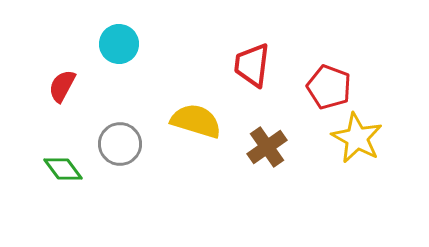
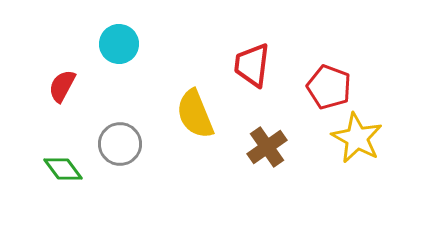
yellow semicircle: moved 1 px left, 7 px up; rotated 129 degrees counterclockwise
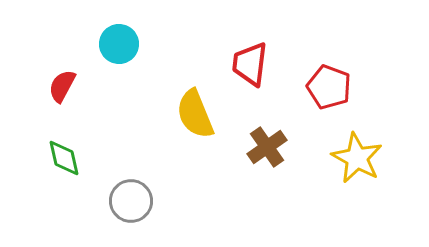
red trapezoid: moved 2 px left, 1 px up
yellow star: moved 20 px down
gray circle: moved 11 px right, 57 px down
green diamond: moved 1 px right, 11 px up; rotated 24 degrees clockwise
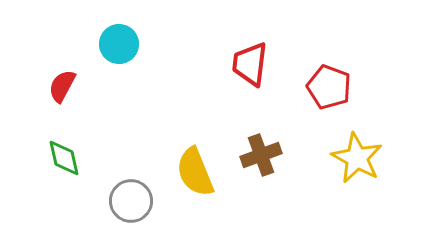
yellow semicircle: moved 58 px down
brown cross: moved 6 px left, 8 px down; rotated 15 degrees clockwise
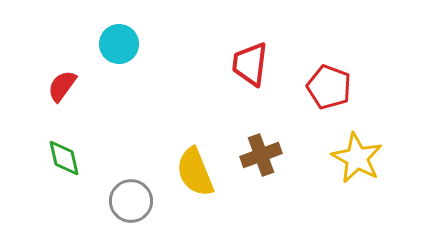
red semicircle: rotated 8 degrees clockwise
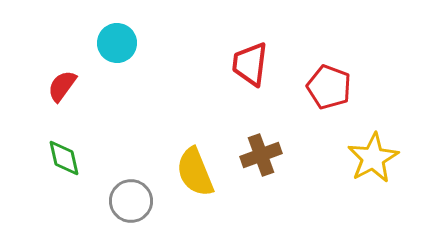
cyan circle: moved 2 px left, 1 px up
yellow star: moved 16 px right; rotated 15 degrees clockwise
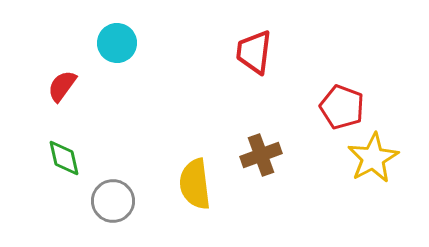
red trapezoid: moved 4 px right, 12 px up
red pentagon: moved 13 px right, 20 px down
yellow semicircle: moved 12 px down; rotated 15 degrees clockwise
gray circle: moved 18 px left
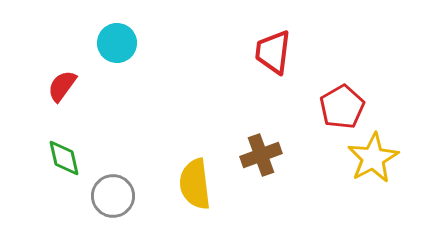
red trapezoid: moved 19 px right
red pentagon: rotated 21 degrees clockwise
gray circle: moved 5 px up
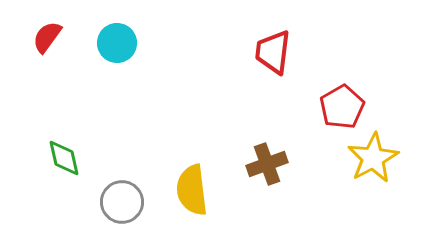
red semicircle: moved 15 px left, 49 px up
brown cross: moved 6 px right, 9 px down
yellow semicircle: moved 3 px left, 6 px down
gray circle: moved 9 px right, 6 px down
